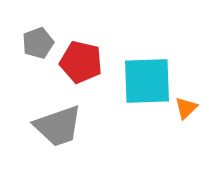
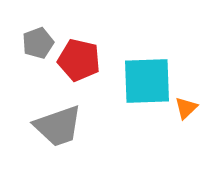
red pentagon: moved 2 px left, 2 px up
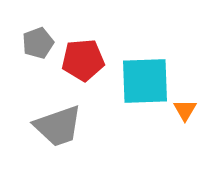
red pentagon: moved 4 px right; rotated 18 degrees counterclockwise
cyan square: moved 2 px left
orange triangle: moved 1 px left, 2 px down; rotated 15 degrees counterclockwise
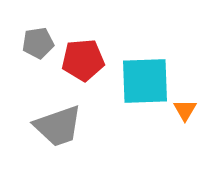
gray pentagon: rotated 12 degrees clockwise
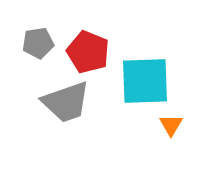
red pentagon: moved 5 px right, 8 px up; rotated 27 degrees clockwise
orange triangle: moved 14 px left, 15 px down
gray trapezoid: moved 8 px right, 24 px up
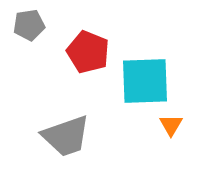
gray pentagon: moved 9 px left, 18 px up
gray trapezoid: moved 34 px down
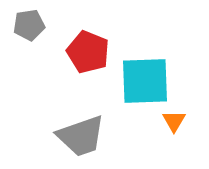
orange triangle: moved 3 px right, 4 px up
gray trapezoid: moved 15 px right
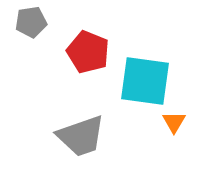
gray pentagon: moved 2 px right, 3 px up
cyan square: rotated 10 degrees clockwise
orange triangle: moved 1 px down
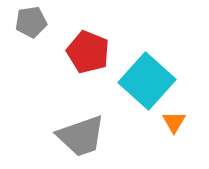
cyan square: moved 2 px right; rotated 34 degrees clockwise
